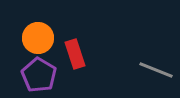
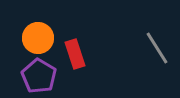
gray line: moved 1 px right, 22 px up; rotated 36 degrees clockwise
purple pentagon: moved 1 px down
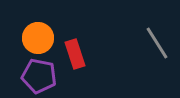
gray line: moved 5 px up
purple pentagon: rotated 20 degrees counterclockwise
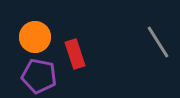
orange circle: moved 3 px left, 1 px up
gray line: moved 1 px right, 1 px up
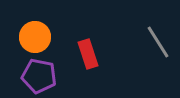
red rectangle: moved 13 px right
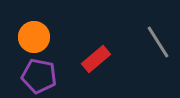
orange circle: moved 1 px left
red rectangle: moved 8 px right, 5 px down; rotated 68 degrees clockwise
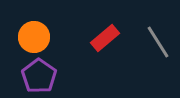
red rectangle: moved 9 px right, 21 px up
purple pentagon: rotated 24 degrees clockwise
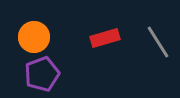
red rectangle: rotated 24 degrees clockwise
purple pentagon: moved 3 px right, 2 px up; rotated 16 degrees clockwise
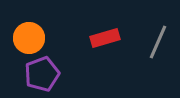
orange circle: moved 5 px left, 1 px down
gray line: rotated 56 degrees clockwise
